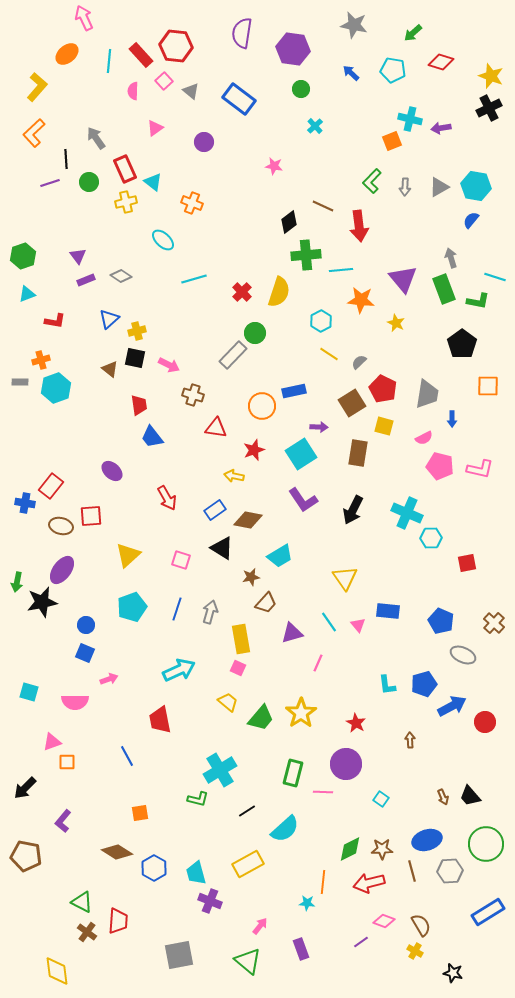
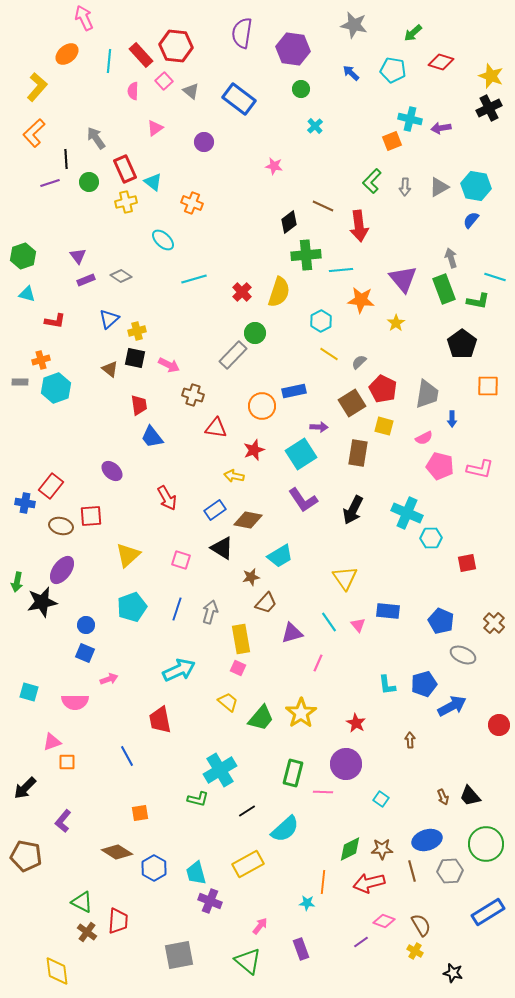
cyan triangle at (27, 294): rotated 36 degrees clockwise
yellow star at (396, 323): rotated 12 degrees clockwise
red circle at (485, 722): moved 14 px right, 3 px down
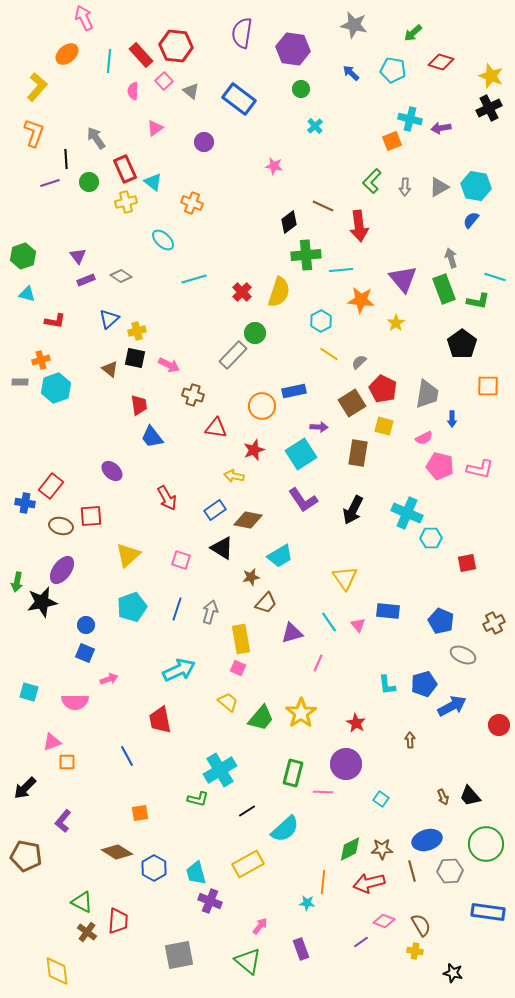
orange L-shape at (34, 133): rotated 152 degrees clockwise
brown cross at (494, 623): rotated 20 degrees clockwise
blue rectangle at (488, 912): rotated 40 degrees clockwise
yellow cross at (415, 951): rotated 21 degrees counterclockwise
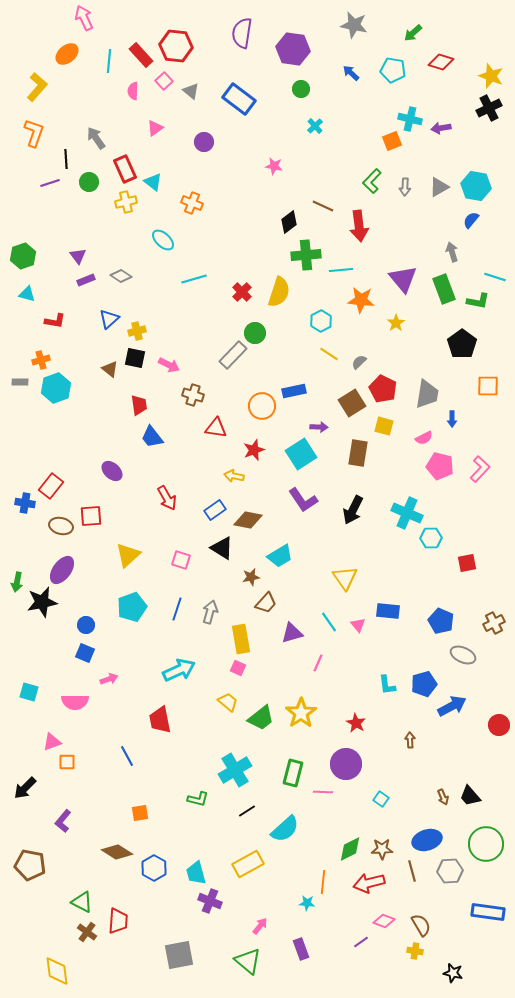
gray arrow at (451, 258): moved 1 px right, 6 px up
pink L-shape at (480, 469): rotated 60 degrees counterclockwise
green trapezoid at (261, 718): rotated 12 degrees clockwise
cyan cross at (220, 770): moved 15 px right
brown pentagon at (26, 856): moved 4 px right, 9 px down
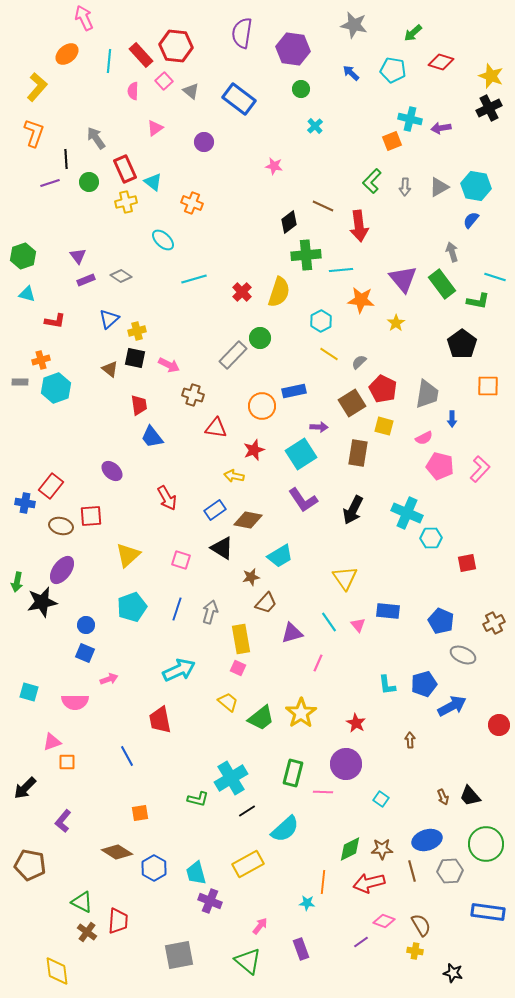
green rectangle at (444, 289): moved 2 px left, 5 px up; rotated 16 degrees counterclockwise
green circle at (255, 333): moved 5 px right, 5 px down
cyan cross at (235, 770): moved 4 px left, 8 px down
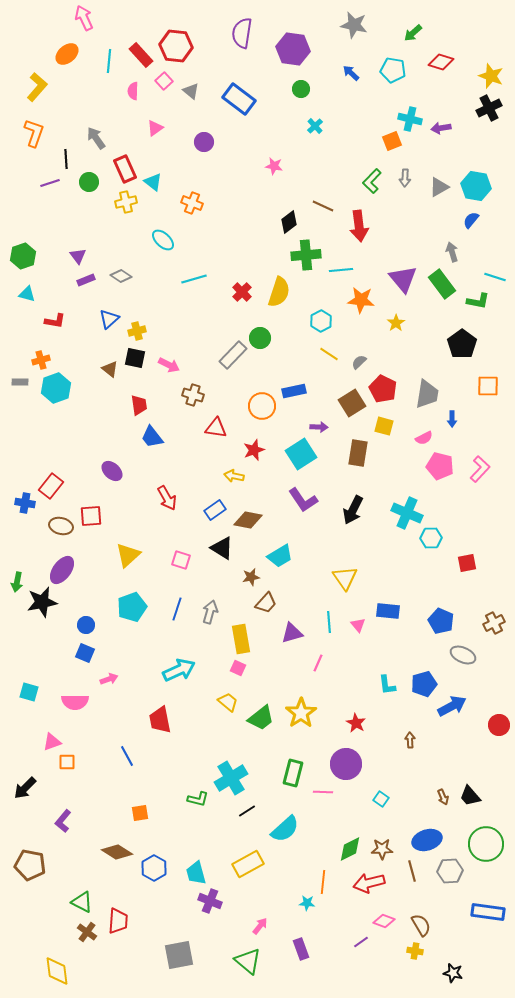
gray arrow at (405, 187): moved 9 px up
cyan line at (329, 622): rotated 30 degrees clockwise
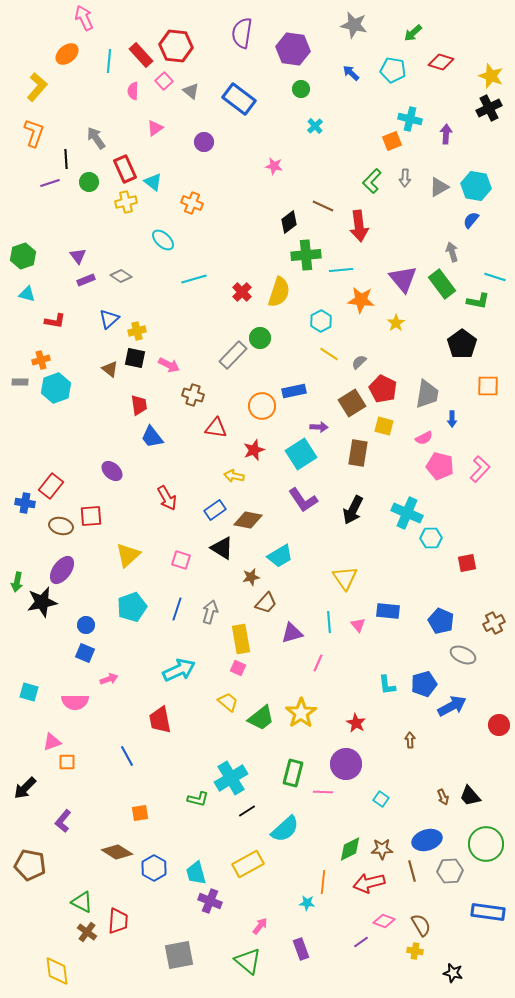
purple arrow at (441, 128): moved 5 px right, 6 px down; rotated 102 degrees clockwise
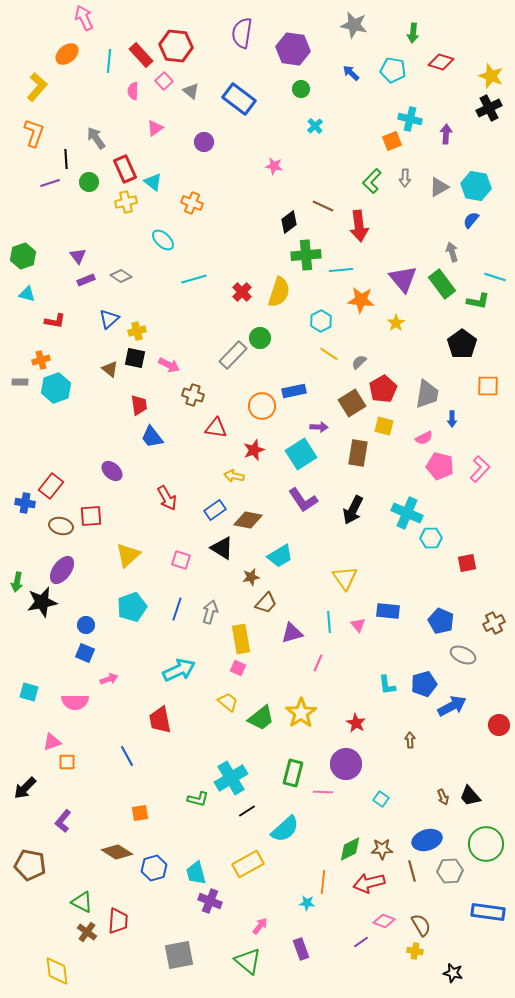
green arrow at (413, 33): rotated 42 degrees counterclockwise
red pentagon at (383, 389): rotated 16 degrees clockwise
blue hexagon at (154, 868): rotated 15 degrees clockwise
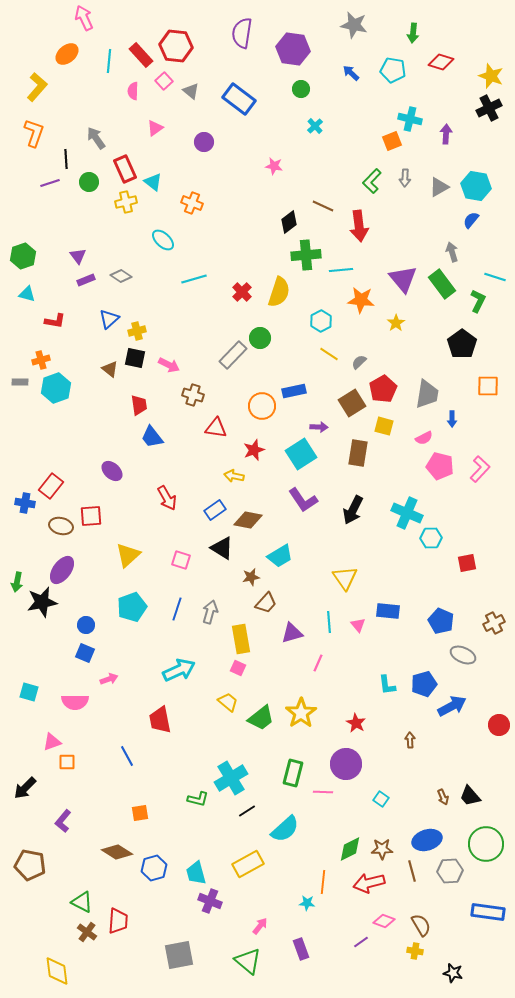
green L-shape at (478, 301): rotated 75 degrees counterclockwise
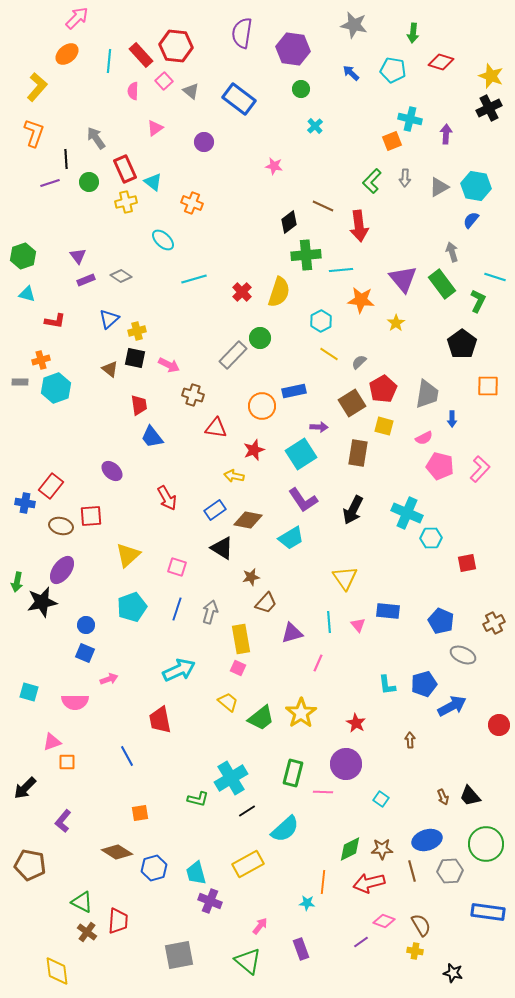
pink arrow at (84, 18): moved 7 px left; rotated 70 degrees clockwise
cyan trapezoid at (280, 556): moved 11 px right, 18 px up
pink square at (181, 560): moved 4 px left, 7 px down
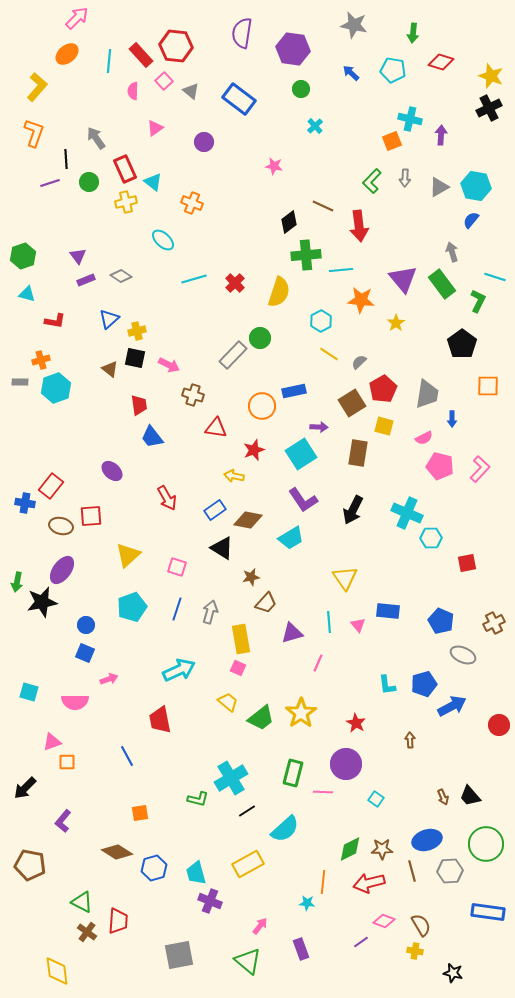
purple arrow at (446, 134): moved 5 px left, 1 px down
red cross at (242, 292): moved 7 px left, 9 px up
cyan square at (381, 799): moved 5 px left
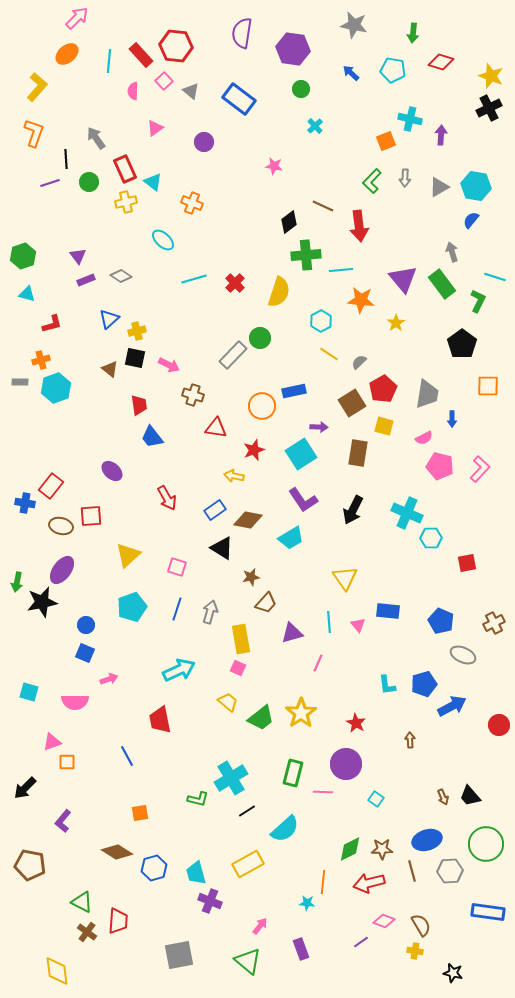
orange square at (392, 141): moved 6 px left
red L-shape at (55, 321): moved 3 px left, 3 px down; rotated 25 degrees counterclockwise
